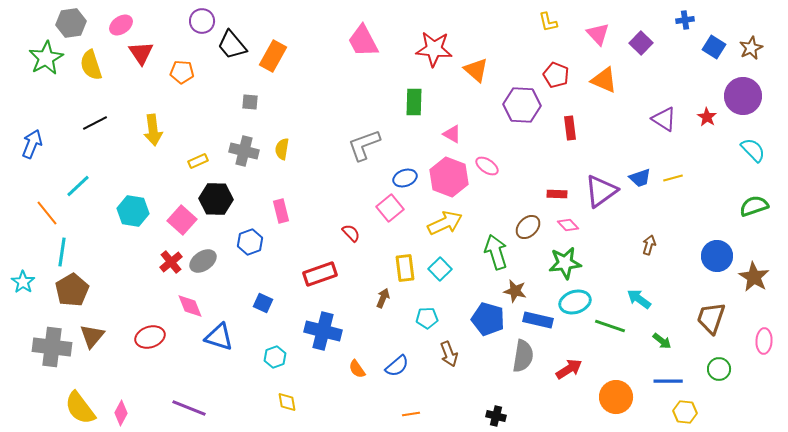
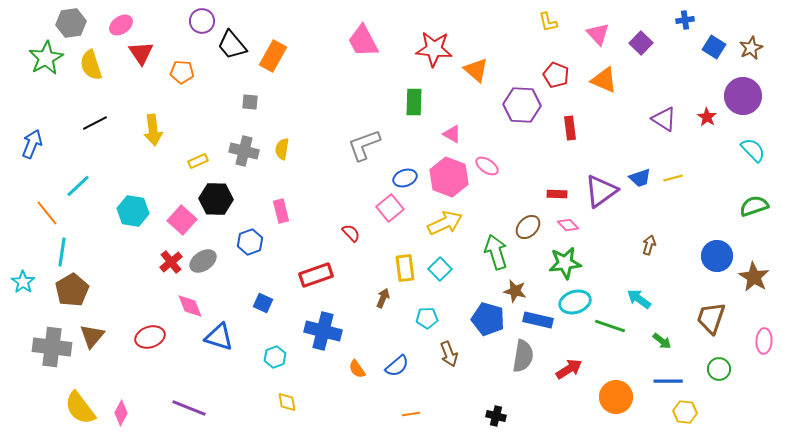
red rectangle at (320, 274): moved 4 px left, 1 px down
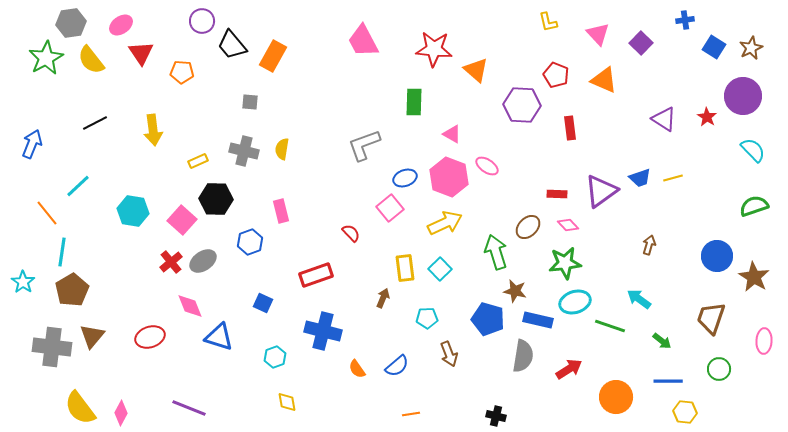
yellow semicircle at (91, 65): moved 5 px up; rotated 20 degrees counterclockwise
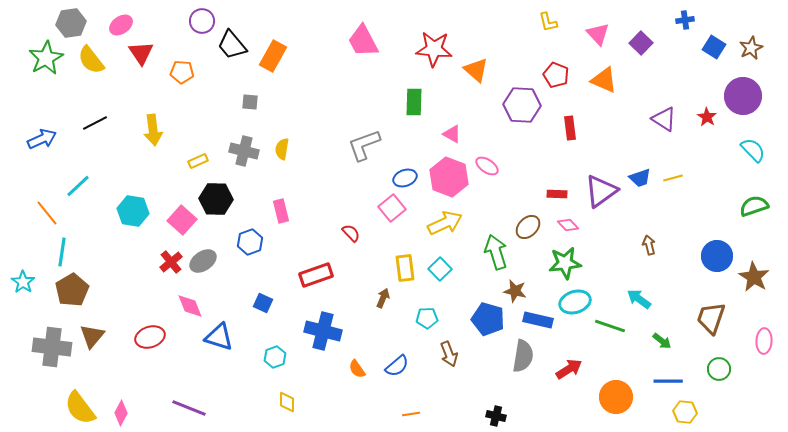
blue arrow at (32, 144): moved 10 px right, 5 px up; rotated 44 degrees clockwise
pink square at (390, 208): moved 2 px right
brown arrow at (649, 245): rotated 30 degrees counterclockwise
yellow diamond at (287, 402): rotated 10 degrees clockwise
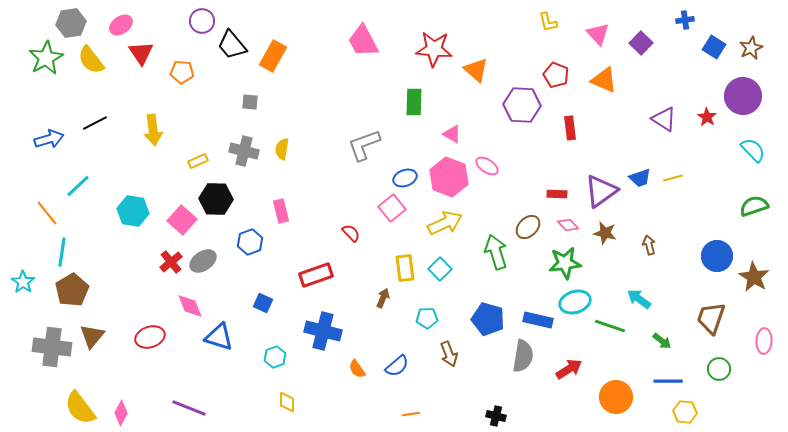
blue arrow at (42, 139): moved 7 px right; rotated 8 degrees clockwise
brown star at (515, 291): moved 90 px right, 58 px up
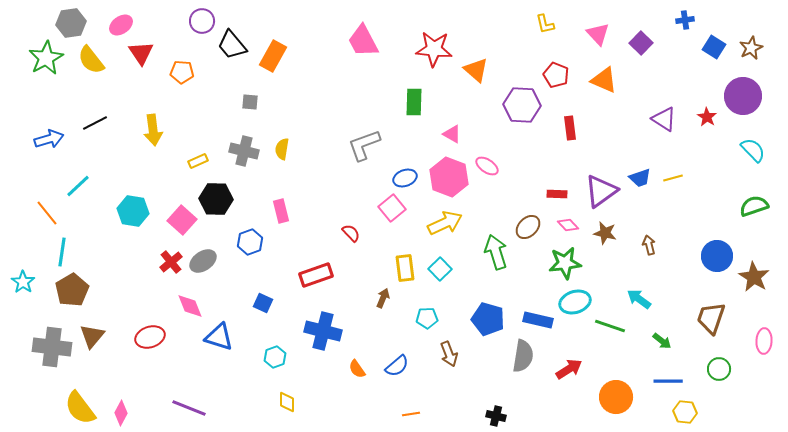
yellow L-shape at (548, 22): moved 3 px left, 2 px down
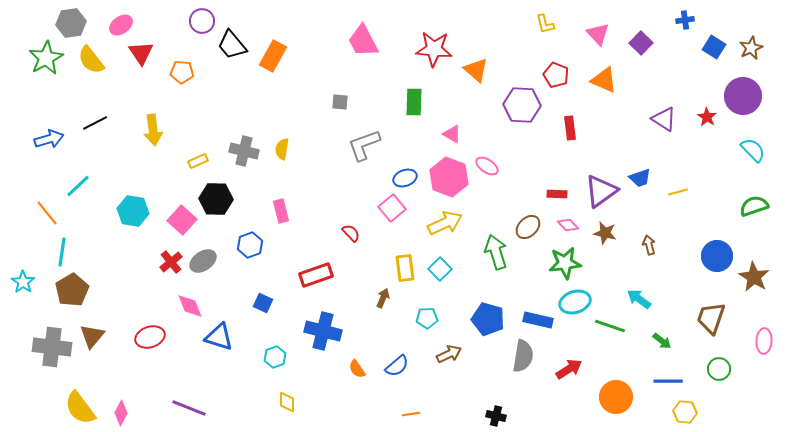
gray square at (250, 102): moved 90 px right
yellow line at (673, 178): moved 5 px right, 14 px down
blue hexagon at (250, 242): moved 3 px down
brown arrow at (449, 354): rotated 95 degrees counterclockwise
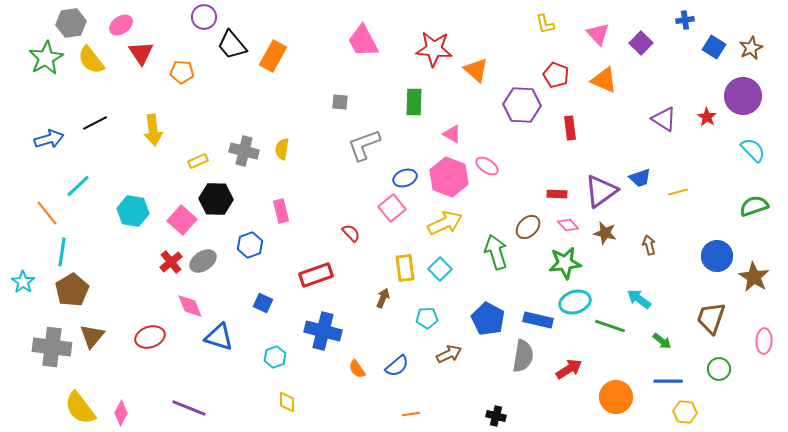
purple circle at (202, 21): moved 2 px right, 4 px up
blue pentagon at (488, 319): rotated 12 degrees clockwise
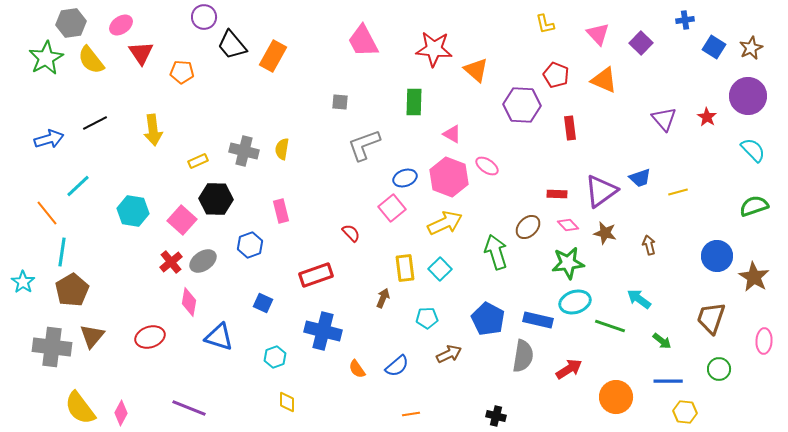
purple circle at (743, 96): moved 5 px right
purple triangle at (664, 119): rotated 16 degrees clockwise
green star at (565, 263): moved 3 px right
pink diamond at (190, 306): moved 1 px left, 4 px up; rotated 32 degrees clockwise
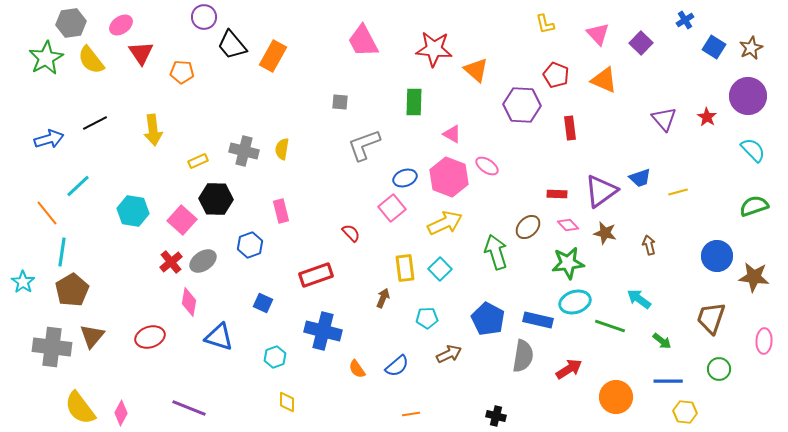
blue cross at (685, 20): rotated 24 degrees counterclockwise
brown star at (754, 277): rotated 24 degrees counterclockwise
